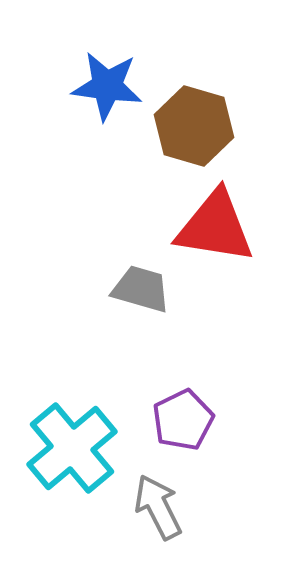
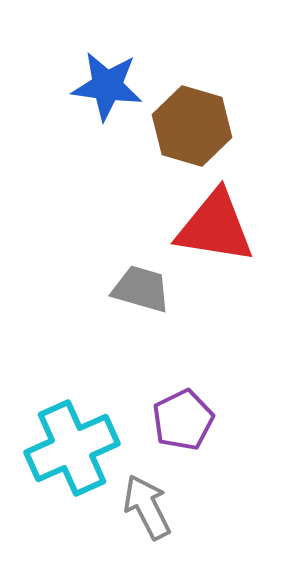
brown hexagon: moved 2 px left
cyan cross: rotated 16 degrees clockwise
gray arrow: moved 11 px left
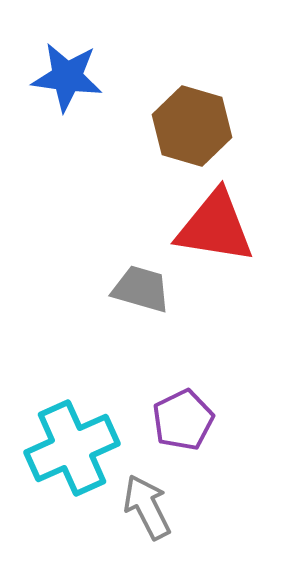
blue star: moved 40 px left, 9 px up
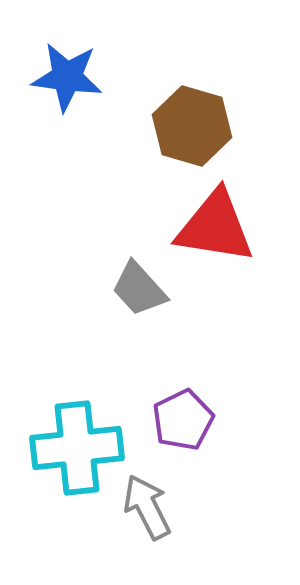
gray trapezoid: moved 2 px left; rotated 148 degrees counterclockwise
cyan cross: moved 5 px right; rotated 18 degrees clockwise
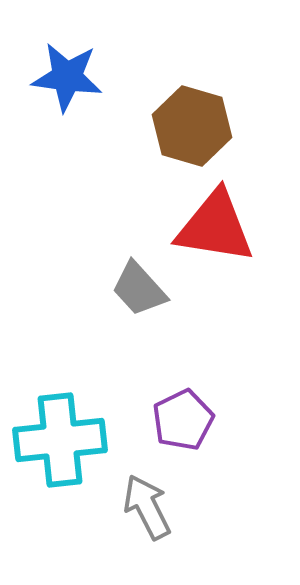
cyan cross: moved 17 px left, 8 px up
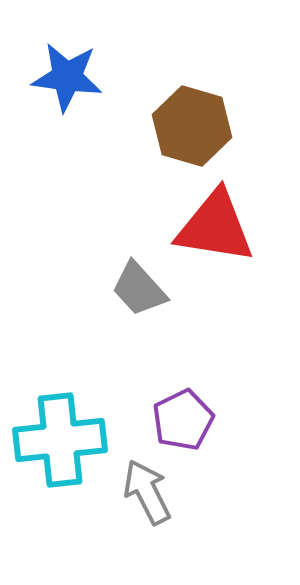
gray arrow: moved 15 px up
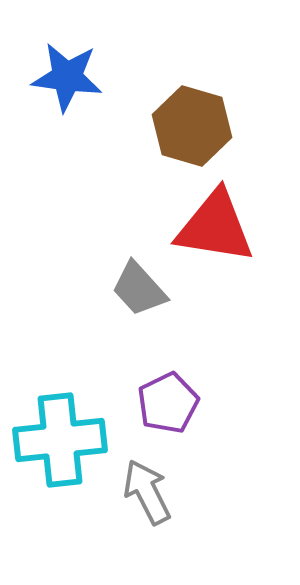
purple pentagon: moved 15 px left, 17 px up
